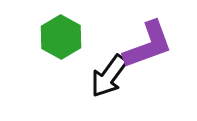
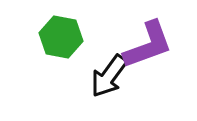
green hexagon: rotated 18 degrees counterclockwise
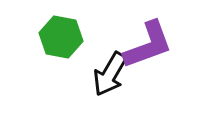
black arrow: moved 1 px right, 2 px up; rotated 6 degrees counterclockwise
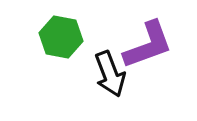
black arrow: rotated 51 degrees counterclockwise
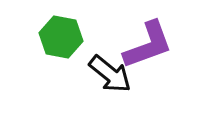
black arrow: rotated 30 degrees counterclockwise
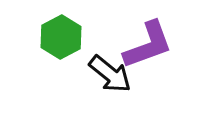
green hexagon: rotated 21 degrees clockwise
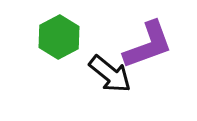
green hexagon: moved 2 px left
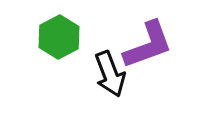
black arrow: rotated 30 degrees clockwise
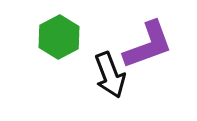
black arrow: moved 1 px down
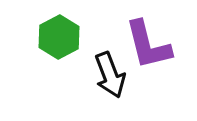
purple L-shape: rotated 96 degrees clockwise
